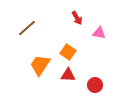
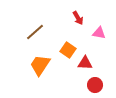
red arrow: moved 1 px right
brown line: moved 8 px right, 4 px down
orange square: moved 2 px up
red triangle: moved 17 px right, 12 px up
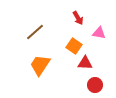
orange square: moved 6 px right, 4 px up
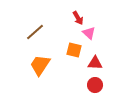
pink triangle: moved 10 px left; rotated 32 degrees clockwise
orange square: moved 4 px down; rotated 21 degrees counterclockwise
red triangle: moved 10 px right
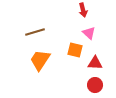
red arrow: moved 5 px right, 8 px up; rotated 16 degrees clockwise
brown line: rotated 24 degrees clockwise
orange square: moved 1 px right
orange trapezoid: moved 5 px up
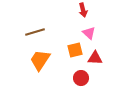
orange square: rotated 28 degrees counterclockwise
red triangle: moved 5 px up
red circle: moved 14 px left, 7 px up
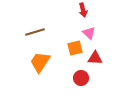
orange square: moved 2 px up
orange trapezoid: moved 2 px down
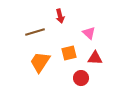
red arrow: moved 23 px left, 6 px down
orange square: moved 6 px left, 5 px down
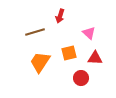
red arrow: rotated 32 degrees clockwise
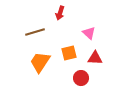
red arrow: moved 3 px up
